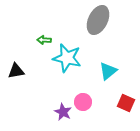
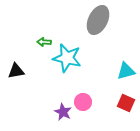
green arrow: moved 2 px down
cyan triangle: moved 18 px right; rotated 24 degrees clockwise
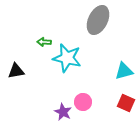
cyan triangle: moved 2 px left
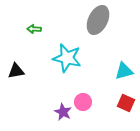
green arrow: moved 10 px left, 13 px up
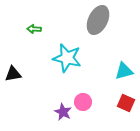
black triangle: moved 3 px left, 3 px down
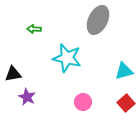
red square: rotated 24 degrees clockwise
purple star: moved 36 px left, 15 px up
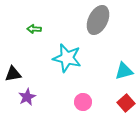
purple star: rotated 18 degrees clockwise
